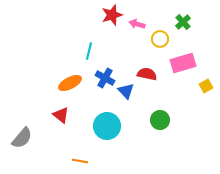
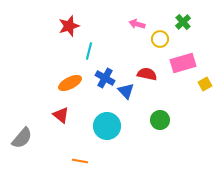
red star: moved 43 px left, 11 px down
yellow square: moved 1 px left, 2 px up
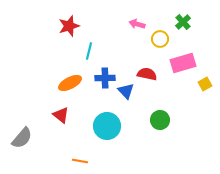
blue cross: rotated 30 degrees counterclockwise
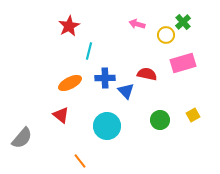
red star: rotated 10 degrees counterclockwise
yellow circle: moved 6 px right, 4 px up
yellow square: moved 12 px left, 31 px down
orange line: rotated 42 degrees clockwise
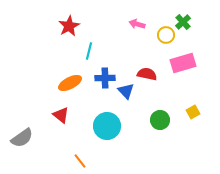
yellow square: moved 3 px up
gray semicircle: rotated 15 degrees clockwise
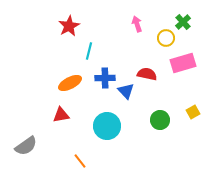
pink arrow: rotated 56 degrees clockwise
yellow circle: moved 3 px down
red triangle: rotated 48 degrees counterclockwise
gray semicircle: moved 4 px right, 8 px down
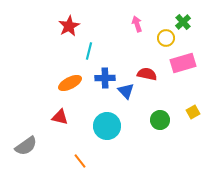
red triangle: moved 1 px left, 2 px down; rotated 24 degrees clockwise
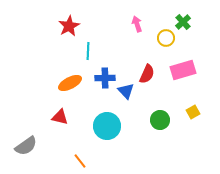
cyan line: moved 1 px left; rotated 12 degrees counterclockwise
pink rectangle: moved 7 px down
red semicircle: rotated 102 degrees clockwise
